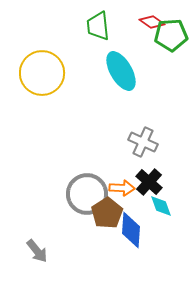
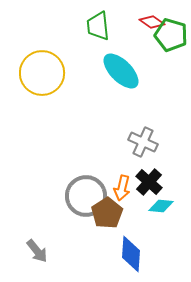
green pentagon: rotated 20 degrees clockwise
cyan ellipse: rotated 15 degrees counterclockwise
orange arrow: rotated 100 degrees clockwise
gray circle: moved 1 px left, 2 px down
cyan diamond: rotated 65 degrees counterclockwise
blue diamond: moved 24 px down
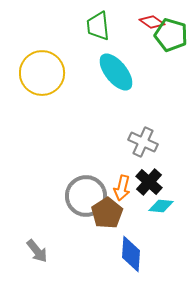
cyan ellipse: moved 5 px left, 1 px down; rotated 6 degrees clockwise
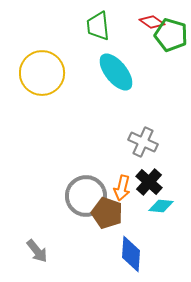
brown pentagon: rotated 20 degrees counterclockwise
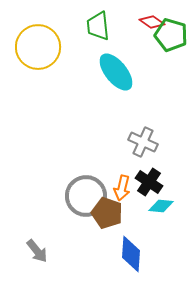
yellow circle: moved 4 px left, 26 px up
black cross: rotated 8 degrees counterclockwise
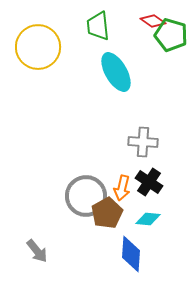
red diamond: moved 1 px right, 1 px up
cyan ellipse: rotated 9 degrees clockwise
gray cross: rotated 20 degrees counterclockwise
cyan diamond: moved 13 px left, 13 px down
brown pentagon: rotated 24 degrees clockwise
